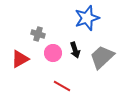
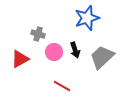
pink circle: moved 1 px right, 1 px up
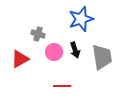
blue star: moved 6 px left, 1 px down
gray trapezoid: rotated 124 degrees clockwise
red line: rotated 30 degrees counterclockwise
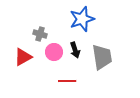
blue star: moved 1 px right
gray cross: moved 2 px right
red triangle: moved 3 px right, 2 px up
red line: moved 5 px right, 5 px up
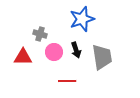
black arrow: moved 1 px right
red triangle: rotated 30 degrees clockwise
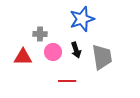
gray cross: rotated 16 degrees counterclockwise
pink circle: moved 1 px left
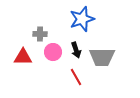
gray trapezoid: rotated 100 degrees clockwise
red line: moved 9 px right, 4 px up; rotated 60 degrees clockwise
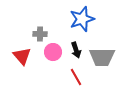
red triangle: moved 1 px left, 1 px up; rotated 48 degrees clockwise
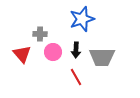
black arrow: rotated 21 degrees clockwise
red triangle: moved 2 px up
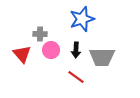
pink circle: moved 2 px left, 2 px up
red line: rotated 24 degrees counterclockwise
